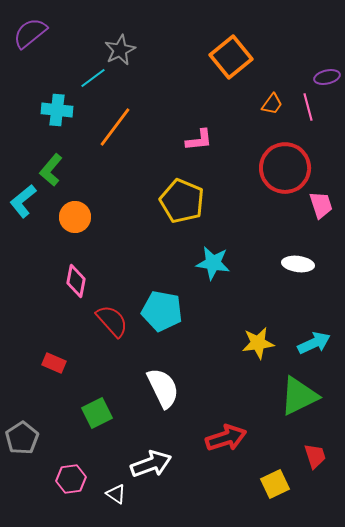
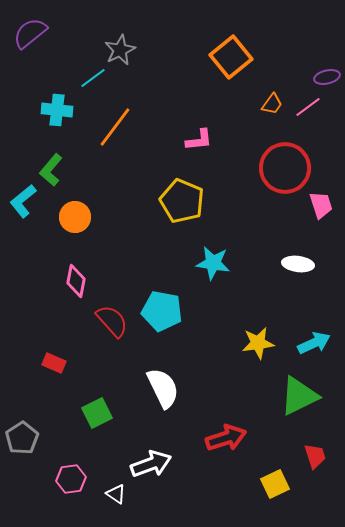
pink line: rotated 68 degrees clockwise
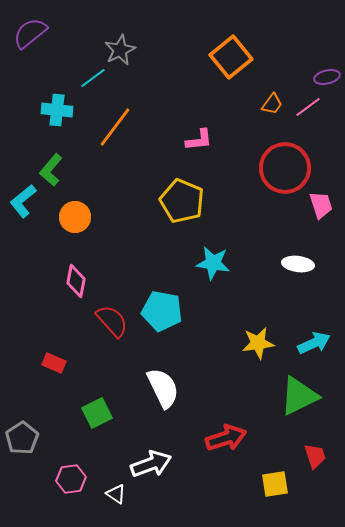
yellow square: rotated 16 degrees clockwise
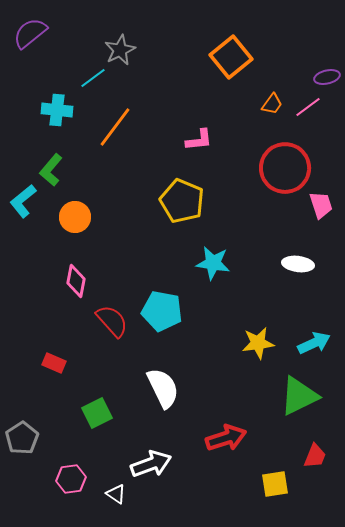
red trapezoid: rotated 40 degrees clockwise
